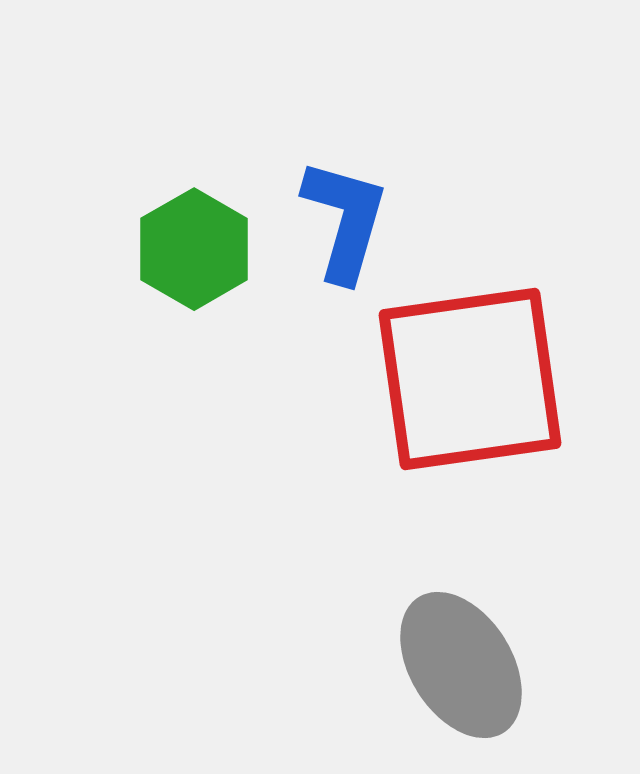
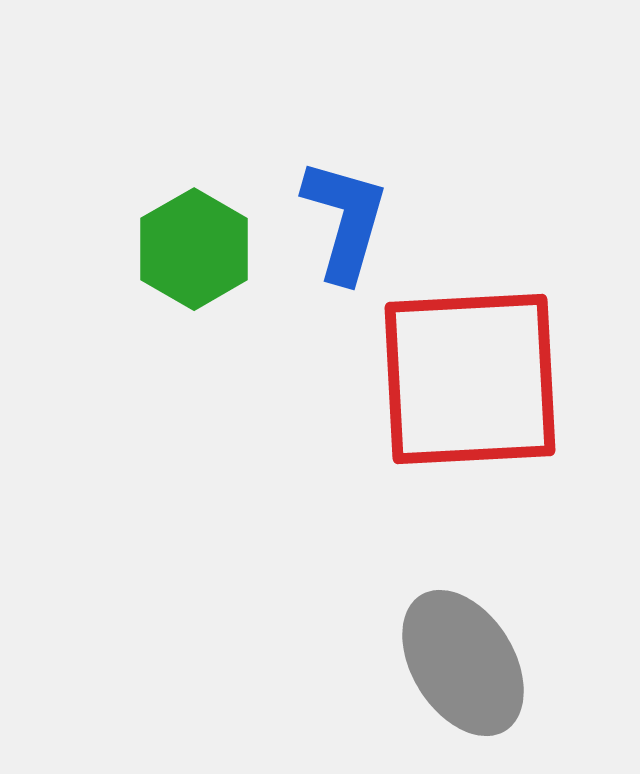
red square: rotated 5 degrees clockwise
gray ellipse: moved 2 px right, 2 px up
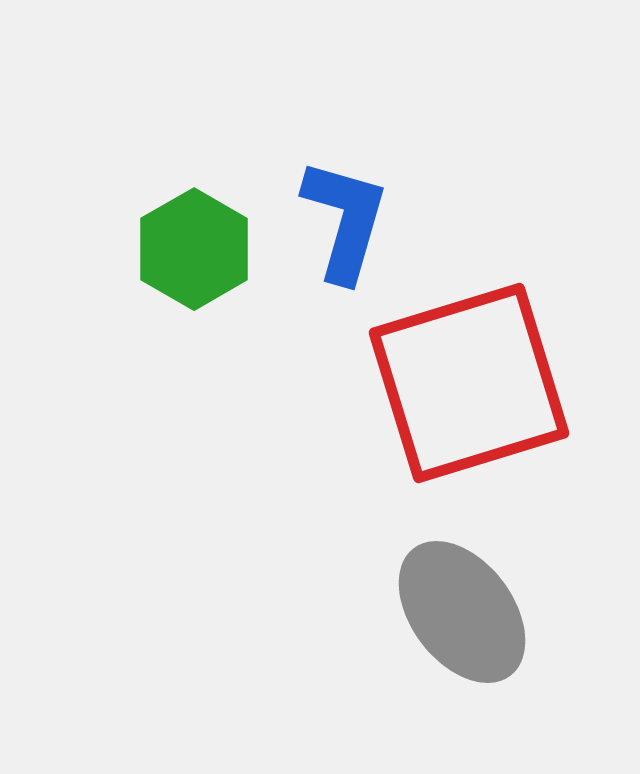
red square: moved 1 px left, 4 px down; rotated 14 degrees counterclockwise
gray ellipse: moved 1 px left, 51 px up; rotated 5 degrees counterclockwise
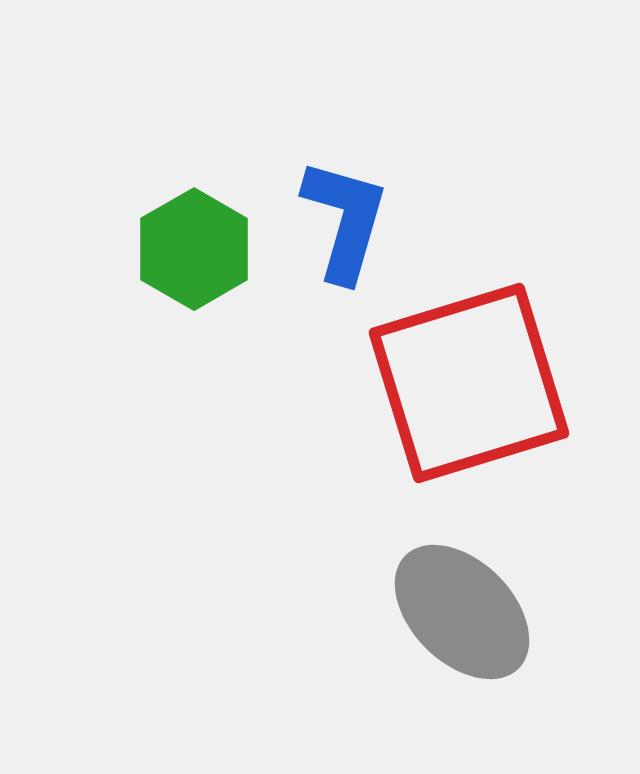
gray ellipse: rotated 8 degrees counterclockwise
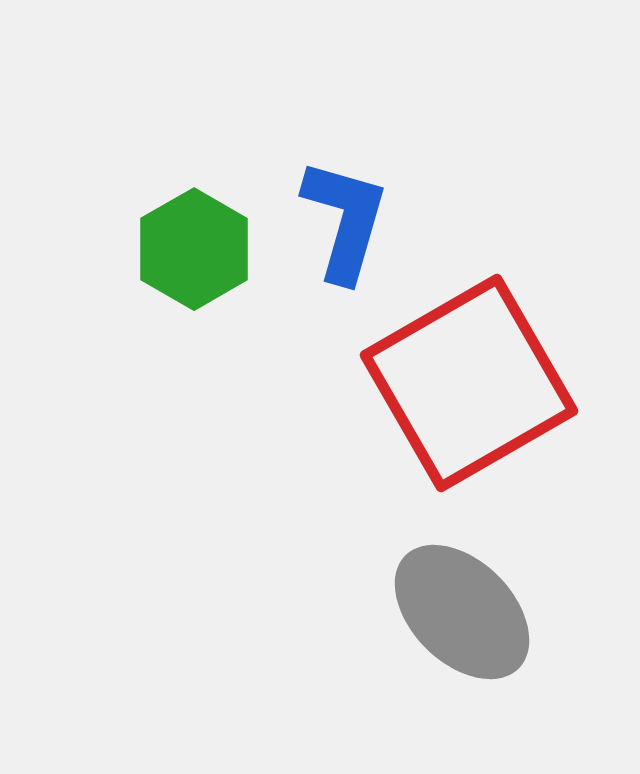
red square: rotated 13 degrees counterclockwise
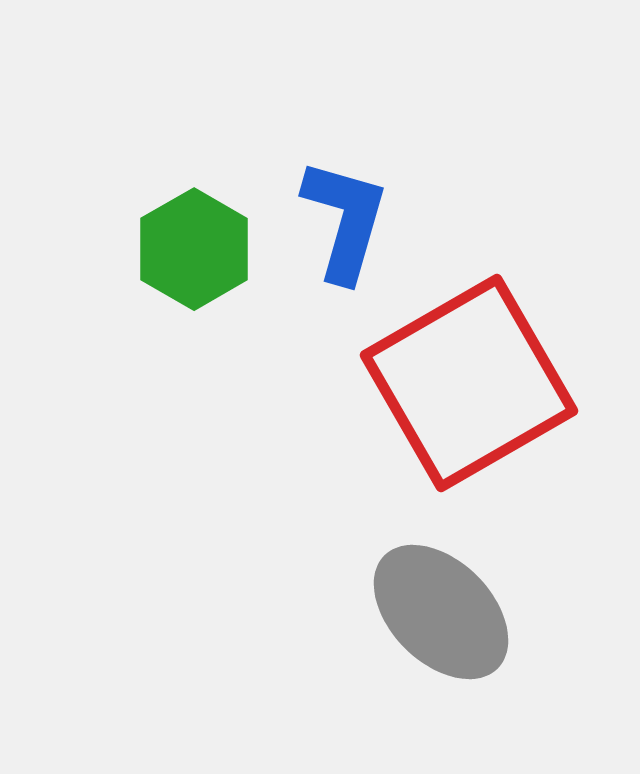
gray ellipse: moved 21 px left
